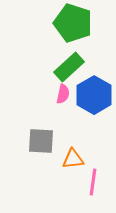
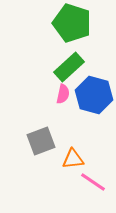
green pentagon: moved 1 px left
blue hexagon: rotated 15 degrees counterclockwise
gray square: rotated 24 degrees counterclockwise
pink line: rotated 64 degrees counterclockwise
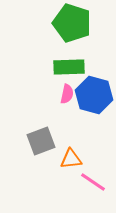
green rectangle: rotated 40 degrees clockwise
pink semicircle: moved 4 px right
orange triangle: moved 2 px left
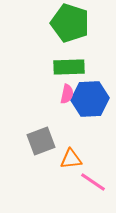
green pentagon: moved 2 px left
blue hexagon: moved 4 px left, 4 px down; rotated 18 degrees counterclockwise
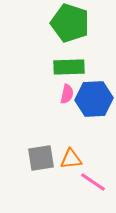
blue hexagon: moved 4 px right
gray square: moved 17 px down; rotated 12 degrees clockwise
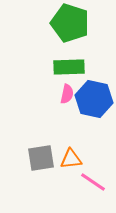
blue hexagon: rotated 15 degrees clockwise
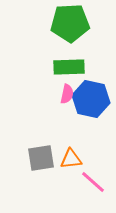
green pentagon: rotated 21 degrees counterclockwise
blue hexagon: moved 3 px left
pink line: rotated 8 degrees clockwise
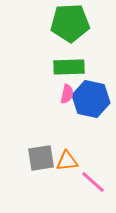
orange triangle: moved 4 px left, 2 px down
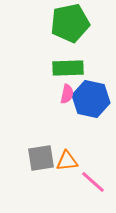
green pentagon: rotated 9 degrees counterclockwise
green rectangle: moved 1 px left, 1 px down
